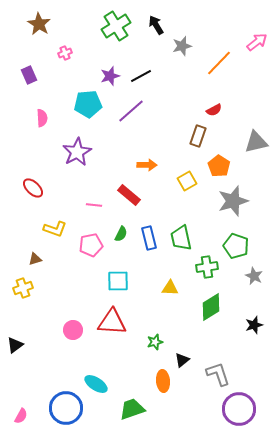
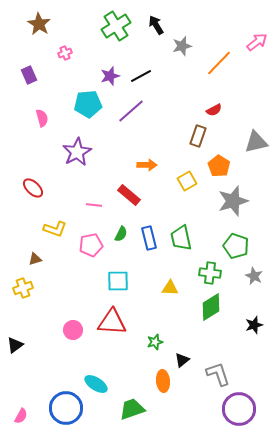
pink semicircle at (42, 118): rotated 12 degrees counterclockwise
green cross at (207, 267): moved 3 px right, 6 px down; rotated 15 degrees clockwise
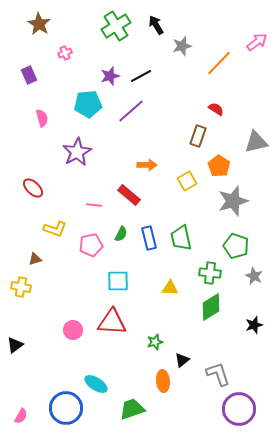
red semicircle at (214, 110): moved 2 px right, 1 px up; rotated 119 degrees counterclockwise
yellow cross at (23, 288): moved 2 px left, 1 px up; rotated 30 degrees clockwise
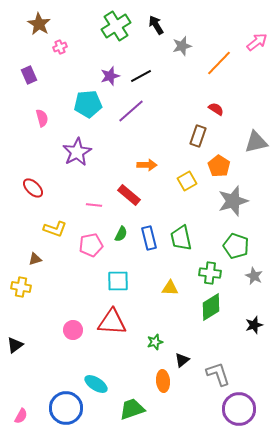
pink cross at (65, 53): moved 5 px left, 6 px up
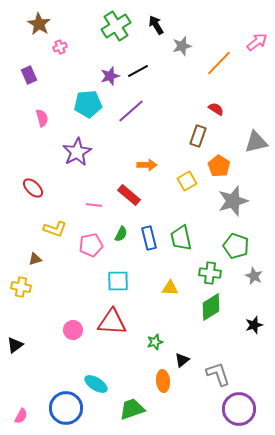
black line at (141, 76): moved 3 px left, 5 px up
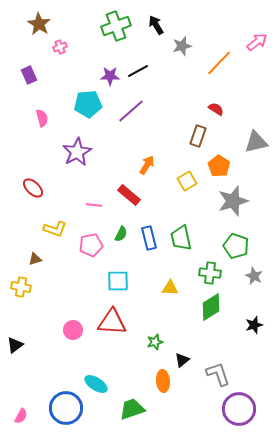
green cross at (116, 26): rotated 12 degrees clockwise
purple star at (110, 76): rotated 18 degrees clockwise
orange arrow at (147, 165): rotated 60 degrees counterclockwise
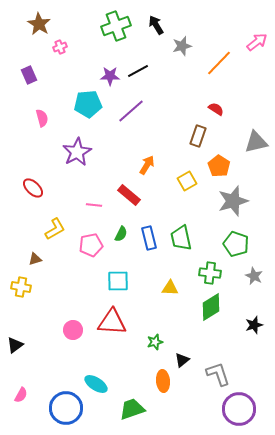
yellow L-shape at (55, 229): rotated 50 degrees counterclockwise
green pentagon at (236, 246): moved 2 px up
pink semicircle at (21, 416): moved 21 px up
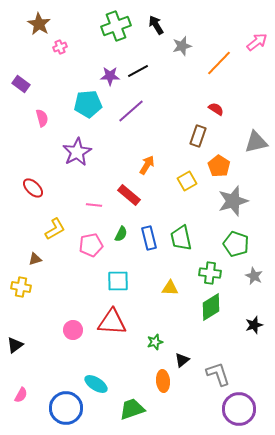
purple rectangle at (29, 75): moved 8 px left, 9 px down; rotated 30 degrees counterclockwise
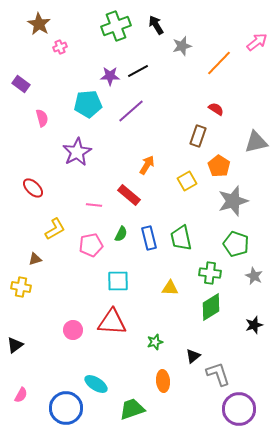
black triangle at (182, 360): moved 11 px right, 4 px up
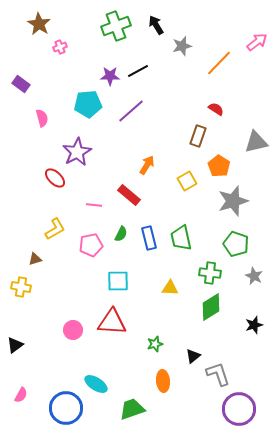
red ellipse at (33, 188): moved 22 px right, 10 px up
green star at (155, 342): moved 2 px down
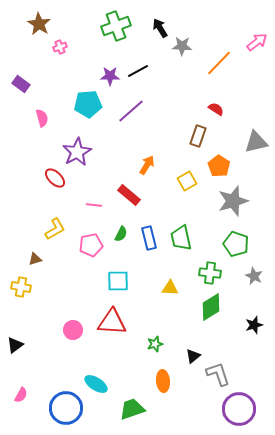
black arrow at (156, 25): moved 4 px right, 3 px down
gray star at (182, 46): rotated 18 degrees clockwise
